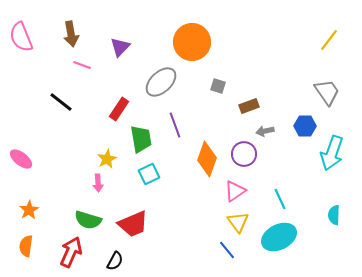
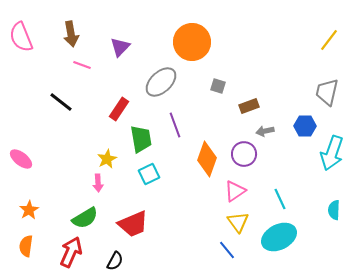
gray trapezoid: rotated 132 degrees counterclockwise
cyan semicircle: moved 5 px up
green semicircle: moved 3 px left, 2 px up; rotated 48 degrees counterclockwise
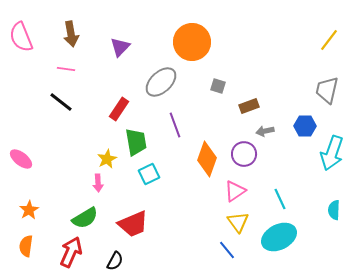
pink line: moved 16 px left, 4 px down; rotated 12 degrees counterclockwise
gray trapezoid: moved 2 px up
green trapezoid: moved 5 px left, 3 px down
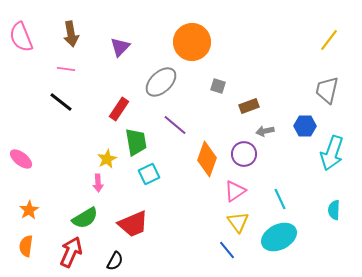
purple line: rotated 30 degrees counterclockwise
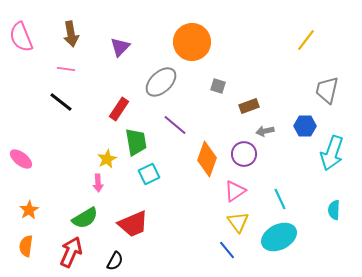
yellow line: moved 23 px left
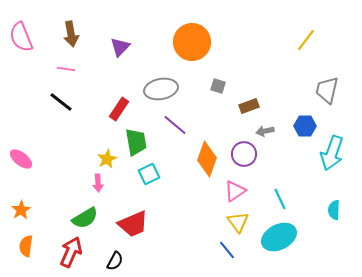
gray ellipse: moved 7 px down; rotated 32 degrees clockwise
orange star: moved 8 px left
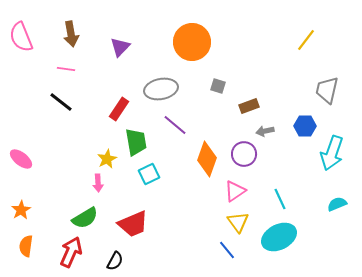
cyan semicircle: moved 3 px right, 6 px up; rotated 66 degrees clockwise
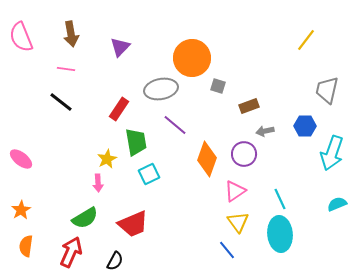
orange circle: moved 16 px down
cyan ellipse: moved 1 px right, 3 px up; rotated 68 degrees counterclockwise
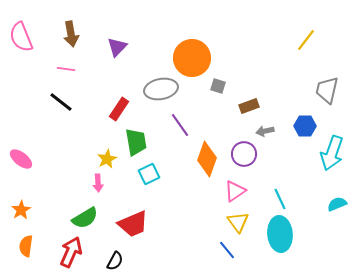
purple triangle: moved 3 px left
purple line: moved 5 px right; rotated 15 degrees clockwise
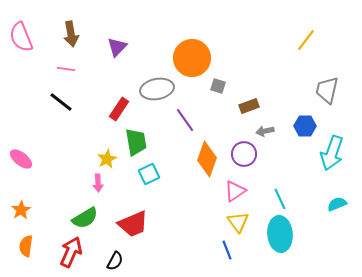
gray ellipse: moved 4 px left
purple line: moved 5 px right, 5 px up
blue line: rotated 18 degrees clockwise
